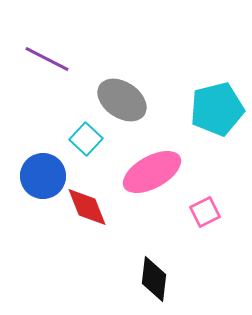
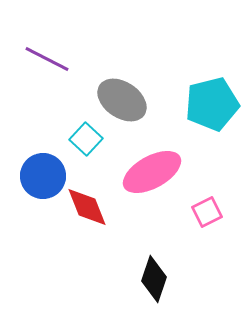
cyan pentagon: moved 5 px left, 5 px up
pink square: moved 2 px right
black diamond: rotated 12 degrees clockwise
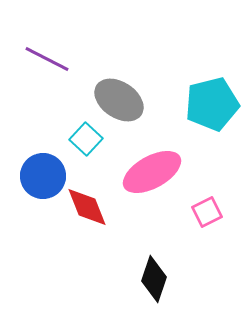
gray ellipse: moved 3 px left
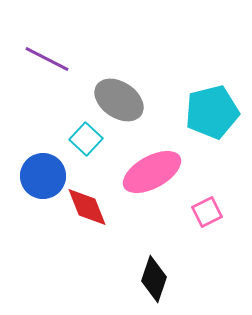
cyan pentagon: moved 8 px down
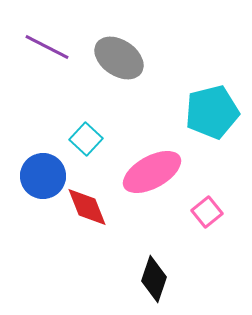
purple line: moved 12 px up
gray ellipse: moved 42 px up
pink square: rotated 12 degrees counterclockwise
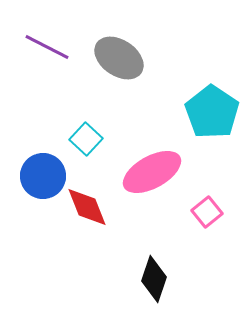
cyan pentagon: rotated 24 degrees counterclockwise
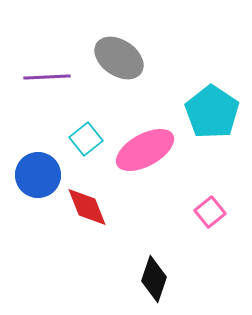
purple line: moved 30 px down; rotated 30 degrees counterclockwise
cyan square: rotated 8 degrees clockwise
pink ellipse: moved 7 px left, 22 px up
blue circle: moved 5 px left, 1 px up
pink square: moved 3 px right
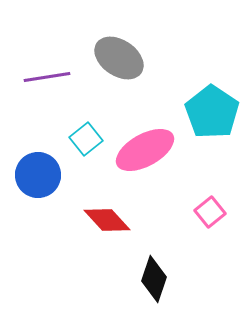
purple line: rotated 6 degrees counterclockwise
red diamond: moved 20 px right, 13 px down; rotated 21 degrees counterclockwise
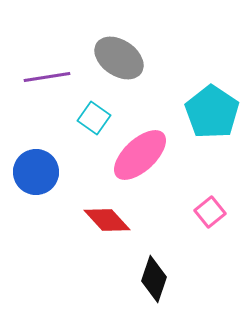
cyan square: moved 8 px right, 21 px up; rotated 16 degrees counterclockwise
pink ellipse: moved 5 px left, 5 px down; rotated 14 degrees counterclockwise
blue circle: moved 2 px left, 3 px up
